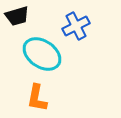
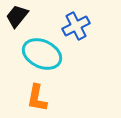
black trapezoid: rotated 145 degrees clockwise
cyan ellipse: rotated 9 degrees counterclockwise
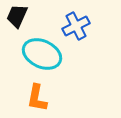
black trapezoid: rotated 15 degrees counterclockwise
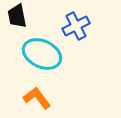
black trapezoid: rotated 35 degrees counterclockwise
orange L-shape: rotated 132 degrees clockwise
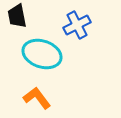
blue cross: moved 1 px right, 1 px up
cyan ellipse: rotated 6 degrees counterclockwise
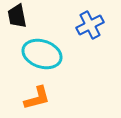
blue cross: moved 13 px right
orange L-shape: rotated 112 degrees clockwise
